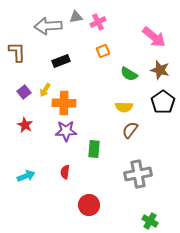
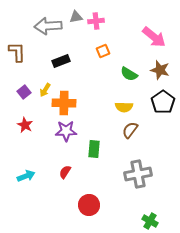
pink cross: moved 2 px left, 1 px up; rotated 21 degrees clockwise
red semicircle: rotated 24 degrees clockwise
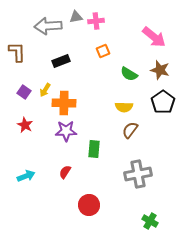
purple square: rotated 16 degrees counterclockwise
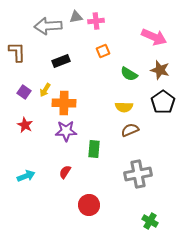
pink arrow: rotated 15 degrees counterclockwise
brown semicircle: rotated 30 degrees clockwise
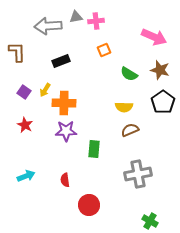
orange square: moved 1 px right, 1 px up
red semicircle: moved 8 px down; rotated 40 degrees counterclockwise
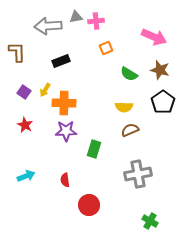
orange square: moved 2 px right, 2 px up
green rectangle: rotated 12 degrees clockwise
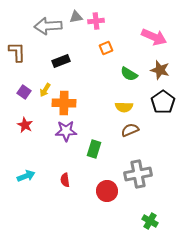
red circle: moved 18 px right, 14 px up
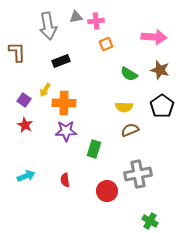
gray arrow: rotated 96 degrees counterclockwise
pink arrow: rotated 20 degrees counterclockwise
orange square: moved 4 px up
purple square: moved 8 px down
black pentagon: moved 1 px left, 4 px down
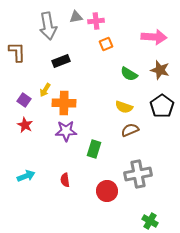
yellow semicircle: rotated 18 degrees clockwise
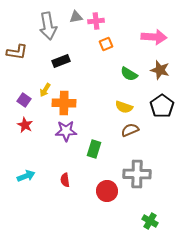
brown L-shape: rotated 100 degrees clockwise
gray cross: moved 1 px left; rotated 12 degrees clockwise
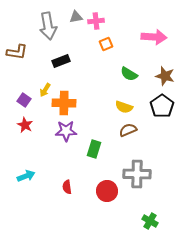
brown star: moved 5 px right, 6 px down
brown semicircle: moved 2 px left
red semicircle: moved 2 px right, 7 px down
